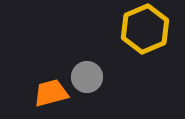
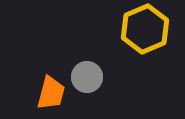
orange trapezoid: rotated 120 degrees clockwise
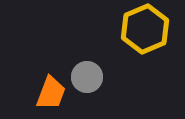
orange trapezoid: rotated 6 degrees clockwise
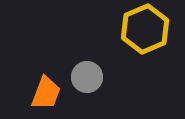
orange trapezoid: moved 5 px left
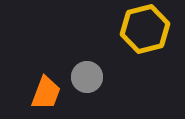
yellow hexagon: rotated 9 degrees clockwise
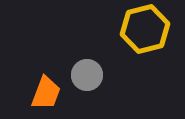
gray circle: moved 2 px up
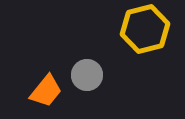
orange trapezoid: moved 2 px up; rotated 18 degrees clockwise
